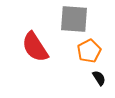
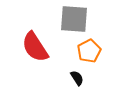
black semicircle: moved 22 px left
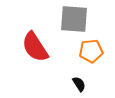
orange pentagon: moved 2 px right; rotated 20 degrees clockwise
black semicircle: moved 2 px right, 6 px down
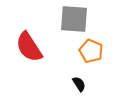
red semicircle: moved 6 px left
orange pentagon: rotated 30 degrees clockwise
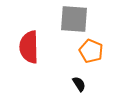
red semicircle: rotated 32 degrees clockwise
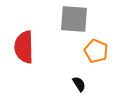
red semicircle: moved 5 px left
orange pentagon: moved 5 px right
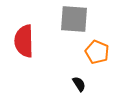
red semicircle: moved 6 px up
orange pentagon: moved 1 px right, 1 px down
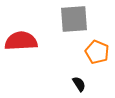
gray square: rotated 8 degrees counterclockwise
red semicircle: moved 3 px left; rotated 88 degrees clockwise
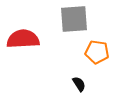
red semicircle: moved 2 px right, 2 px up
orange pentagon: rotated 15 degrees counterclockwise
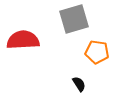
gray square: rotated 12 degrees counterclockwise
red semicircle: moved 1 px down
